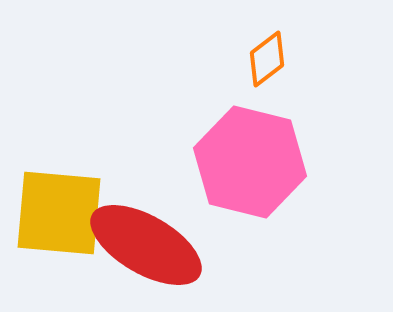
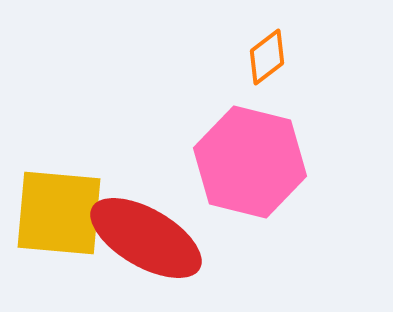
orange diamond: moved 2 px up
red ellipse: moved 7 px up
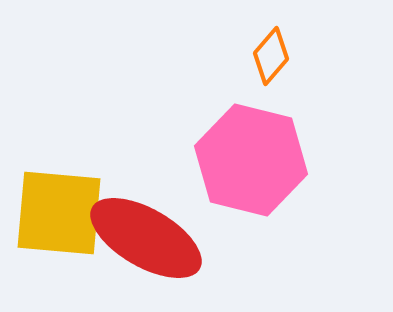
orange diamond: moved 4 px right, 1 px up; rotated 12 degrees counterclockwise
pink hexagon: moved 1 px right, 2 px up
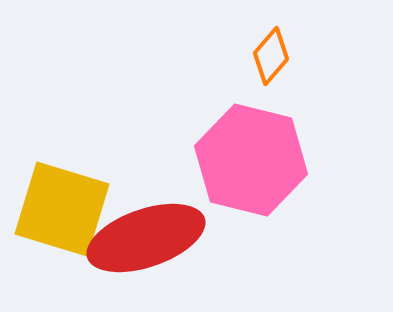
yellow square: moved 3 px right, 4 px up; rotated 12 degrees clockwise
red ellipse: rotated 49 degrees counterclockwise
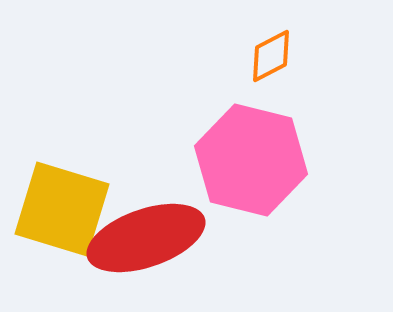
orange diamond: rotated 22 degrees clockwise
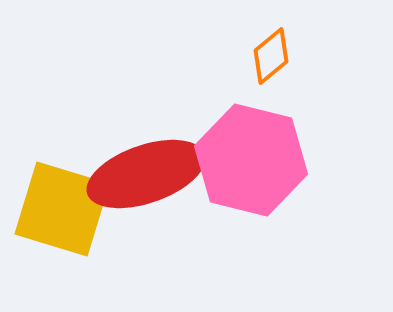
orange diamond: rotated 12 degrees counterclockwise
red ellipse: moved 64 px up
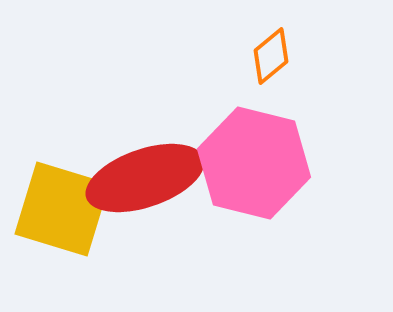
pink hexagon: moved 3 px right, 3 px down
red ellipse: moved 1 px left, 4 px down
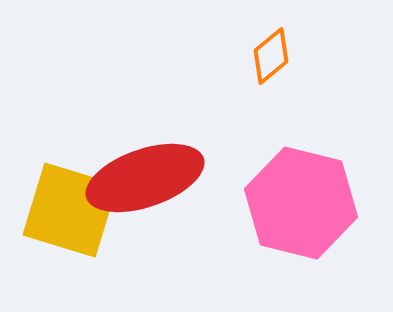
pink hexagon: moved 47 px right, 40 px down
yellow square: moved 8 px right, 1 px down
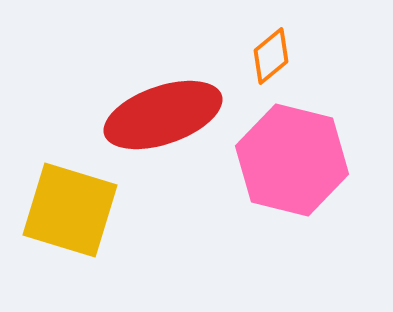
red ellipse: moved 18 px right, 63 px up
pink hexagon: moved 9 px left, 43 px up
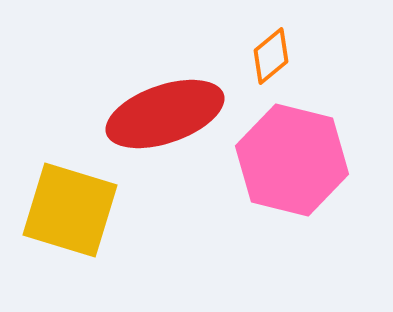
red ellipse: moved 2 px right, 1 px up
